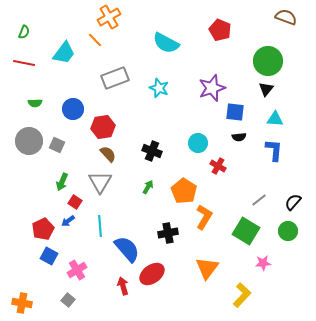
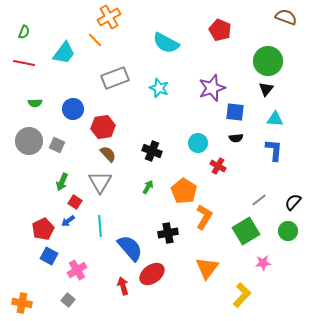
black semicircle at (239, 137): moved 3 px left, 1 px down
green square at (246, 231): rotated 28 degrees clockwise
blue semicircle at (127, 249): moved 3 px right, 1 px up
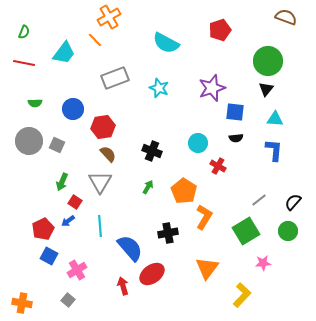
red pentagon at (220, 30): rotated 30 degrees clockwise
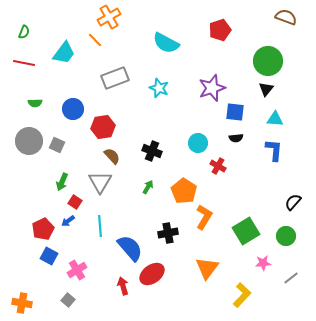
brown semicircle at (108, 154): moved 4 px right, 2 px down
gray line at (259, 200): moved 32 px right, 78 px down
green circle at (288, 231): moved 2 px left, 5 px down
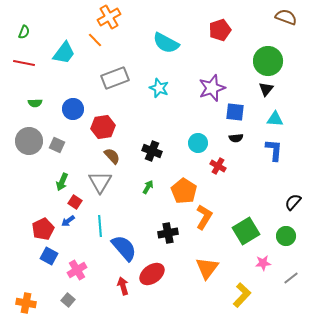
blue semicircle at (130, 248): moved 6 px left
orange cross at (22, 303): moved 4 px right
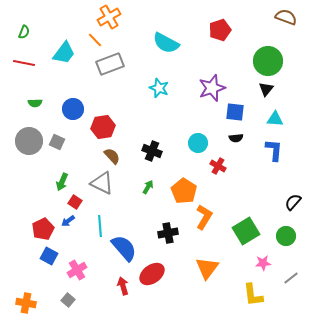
gray rectangle at (115, 78): moved 5 px left, 14 px up
gray square at (57, 145): moved 3 px up
gray triangle at (100, 182): moved 2 px right, 1 px down; rotated 35 degrees counterclockwise
yellow L-shape at (242, 295): moved 11 px right; rotated 130 degrees clockwise
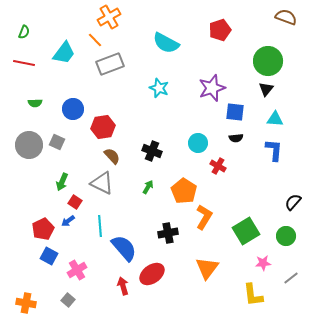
gray circle at (29, 141): moved 4 px down
